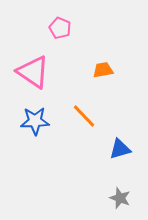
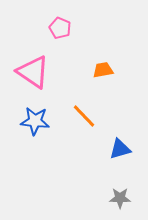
blue star: rotated 8 degrees clockwise
gray star: rotated 20 degrees counterclockwise
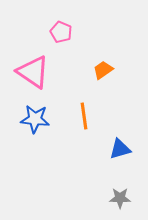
pink pentagon: moved 1 px right, 4 px down
orange trapezoid: rotated 25 degrees counterclockwise
orange line: rotated 36 degrees clockwise
blue star: moved 2 px up
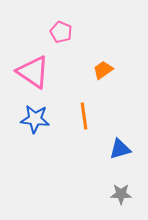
gray star: moved 1 px right, 4 px up
